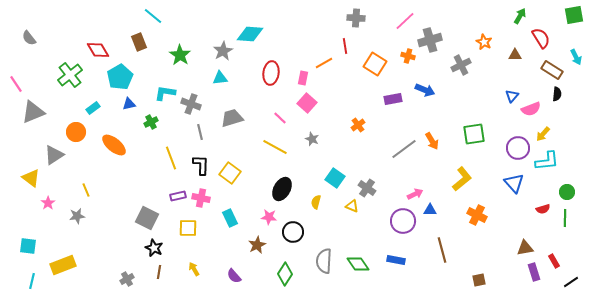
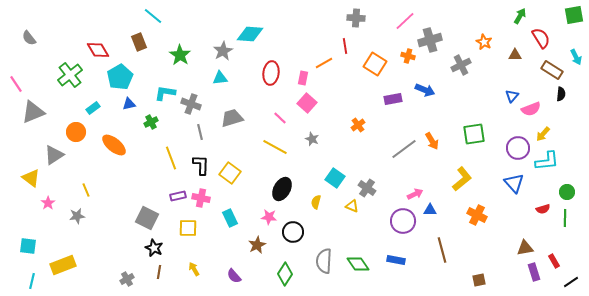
black semicircle at (557, 94): moved 4 px right
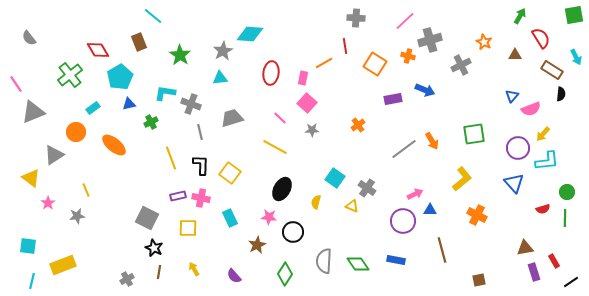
gray star at (312, 139): moved 9 px up; rotated 24 degrees counterclockwise
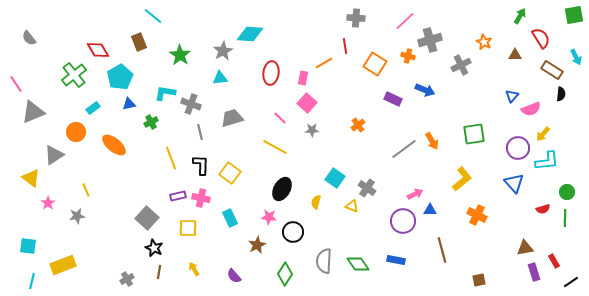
green cross at (70, 75): moved 4 px right
purple rectangle at (393, 99): rotated 36 degrees clockwise
gray square at (147, 218): rotated 15 degrees clockwise
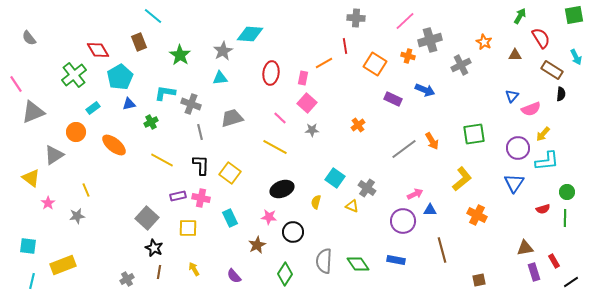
yellow line at (171, 158): moved 9 px left, 2 px down; rotated 40 degrees counterclockwise
blue triangle at (514, 183): rotated 15 degrees clockwise
black ellipse at (282, 189): rotated 40 degrees clockwise
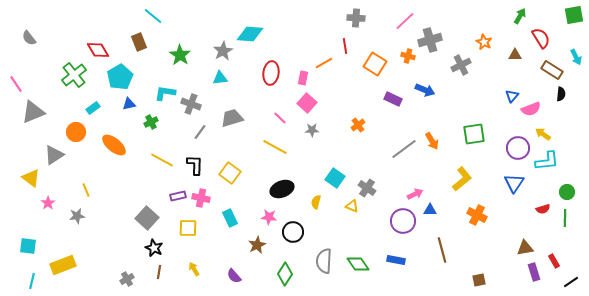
gray line at (200, 132): rotated 49 degrees clockwise
yellow arrow at (543, 134): rotated 84 degrees clockwise
black L-shape at (201, 165): moved 6 px left
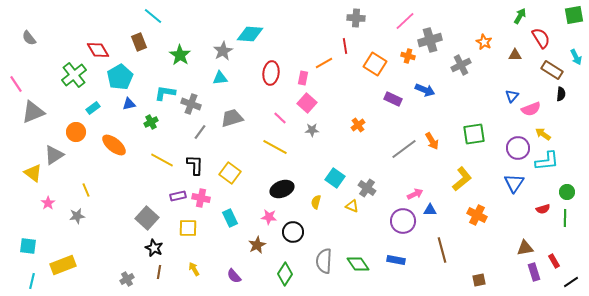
yellow triangle at (31, 178): moved 2 px right, 5 px up
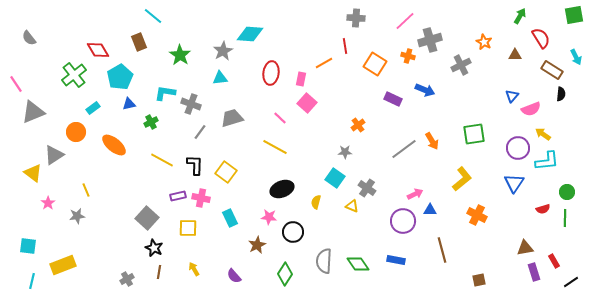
pink rectangle at (303, 78): moved 2 px left, 1 px down
gray star at (312, 130): moved 33 px right, 22 px down
yellow square at (230, 173): moved 4 px left, 1 px up
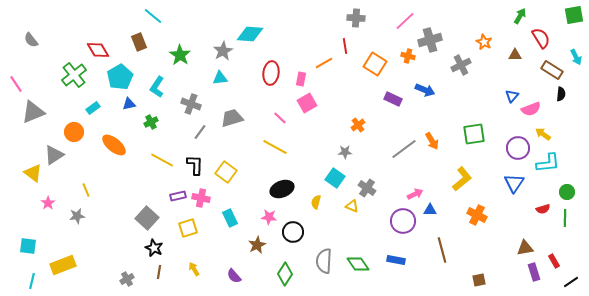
gray semicircle at (29, 38): moved 2 px right, 2 px down
cyan L-shape at (165, 93): moved 8 px left, 6 px up; rotated 65 degrees counterclockwise
pink square at (307, 103): rotated 18 degrees clockwise
orange circle at (76, 132): moved 2 px left
cyan L-shape at (547, 161): moved 1 px right, 2 px down
yellow square at (188, 228): rotated 18 degrees counterclockwise
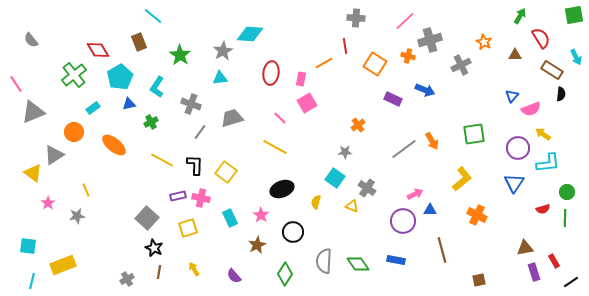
pink star at (269, 217): moved 8 px left, 2 px up; rotated 28 degrees clockwise
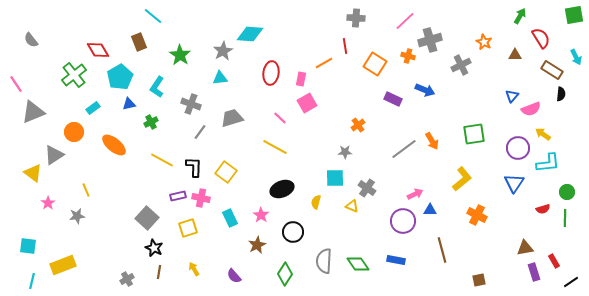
black L-shape at (195, 165): moved 1 px left, 2 px down
cyan square at (335, 178): rotated 36 degrees counterclockwise
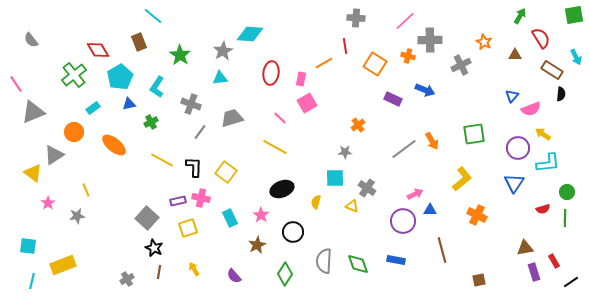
gray cross at (430, 40): rotated 15 degrees clockwise
purple rectangle at (178, 196): moved 5 px down
green diamond at (358, 264): rotated 15 degrees clockwise
